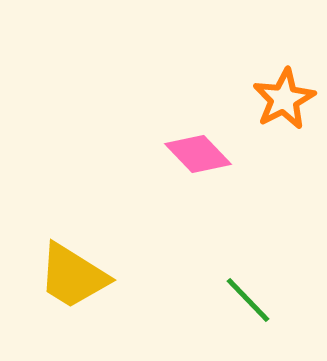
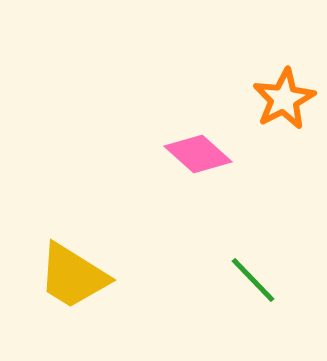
pink diamond: rotated 4 degrees counterclockwise
green line: moved 5 px right, 20 px up
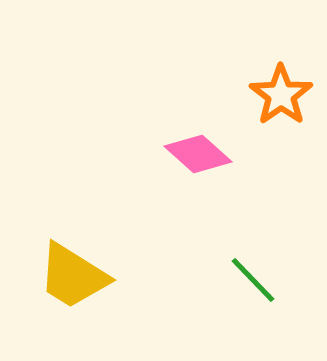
orange star: moved 3 px left, 4 px up; rotated 8 degrees counterclockwise
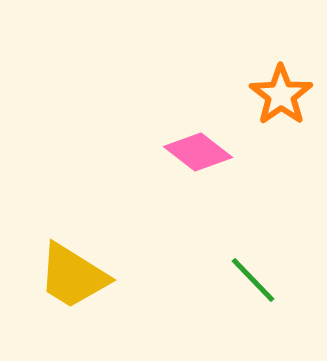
pink diamond: moved 2 px up; rotated 4 degrees counterclockwise
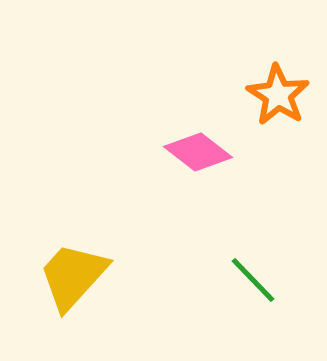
orange star: moved 3 px left; rotated 4 degrees counterclockwise
yellow trapezoid: rotated 100 degrees clockwise
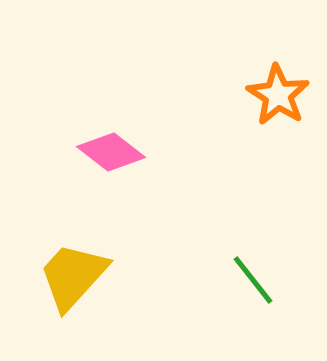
pink diamond: moved 87 px left
green line: rotated 6 degrees clockwise
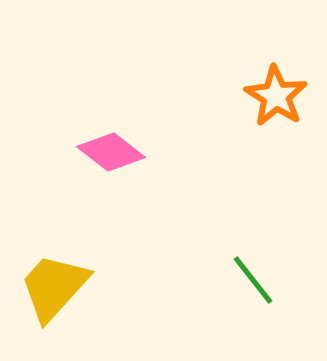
orange star: moved 2 px left, 1 px down
yellow trapezoid: moved 19 px left, 11 px down
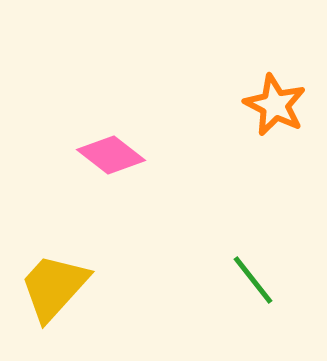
orange star: moved 1 px left, 9 px down; rotated 6 degrees counterclockwise
pink diamond: moved 3 px down
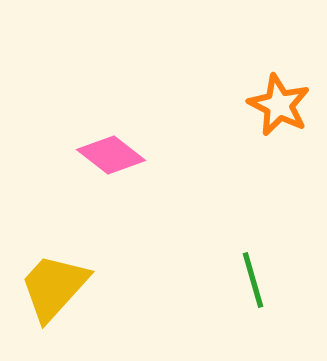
orange star: moved 4 px right
green line: rotated 22 degrees clockwise
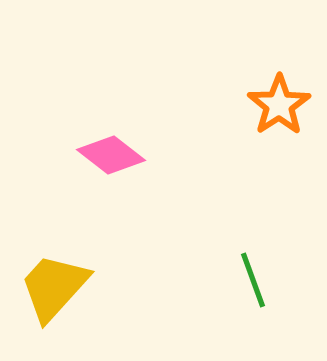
orange star: rotated 12 degrees clockwise
green line: rotated 4 degrees counterclockwise
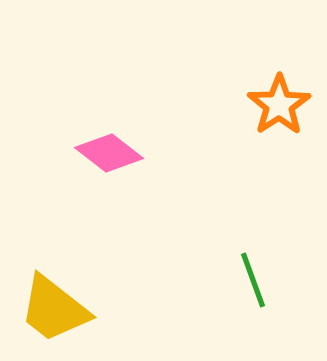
pink diamond: moved 2 px left, 2 px up
yellow trapezoid: moved 22 px down; rotated 94 degrees counterclockwise
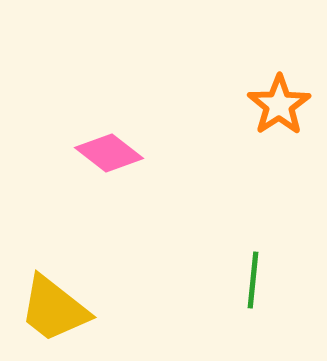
green line: rotated 26 degrees clockwise
